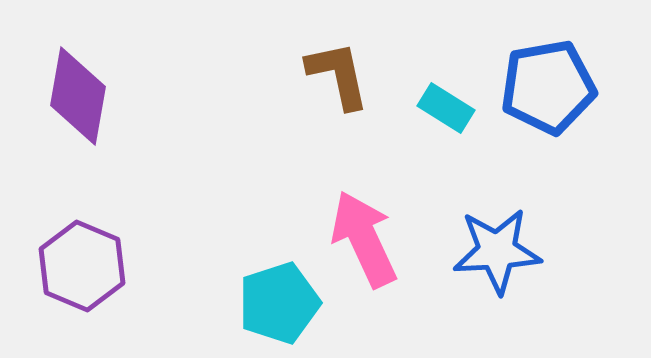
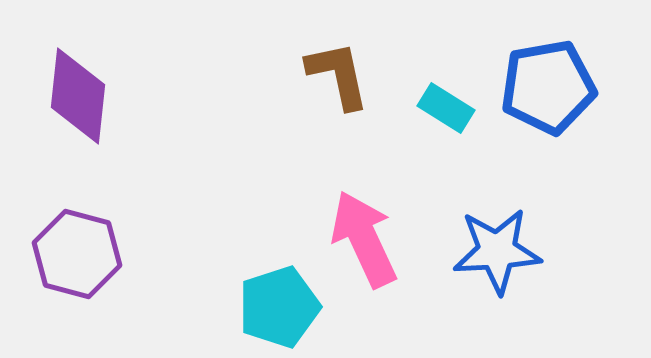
purple diamond: rotated 4 degrees counterclockwise
purple hexagon: moved 5 px left, 12 px up; rotated 8 degrees counterclockwise
cyan pentagon: moved 4 px down
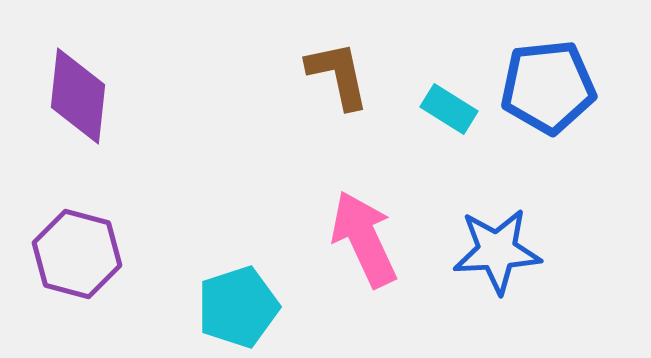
blue pentagon: rotated 4 degrees clockwise
cyan rectangle: moved 3 px right, 1 px down
cyan pentagon: moved 41 px left
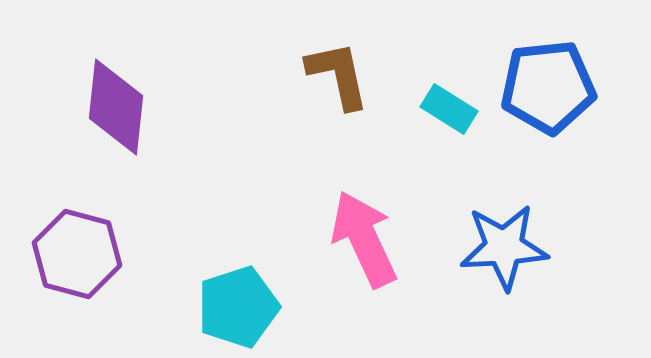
purple diamond: moved 38 px right, 11 px down
blue star: moved 7 px right, 4 px up
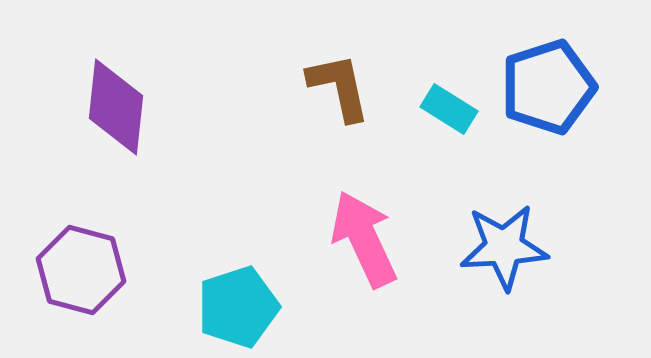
brown L-shape: moved 1 px right, 12 px down
blue pentagon: rotated 12 degrees counterclockwise
purple hexagon: moved 4 px right, 16 px down
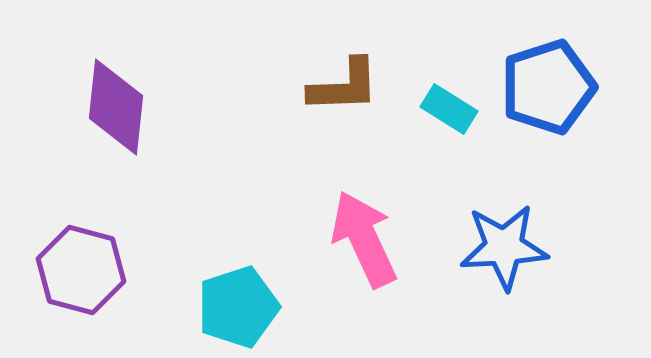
brown L-shape: moved 5 px right, 1 px up; rotated 100 degrees clockwise
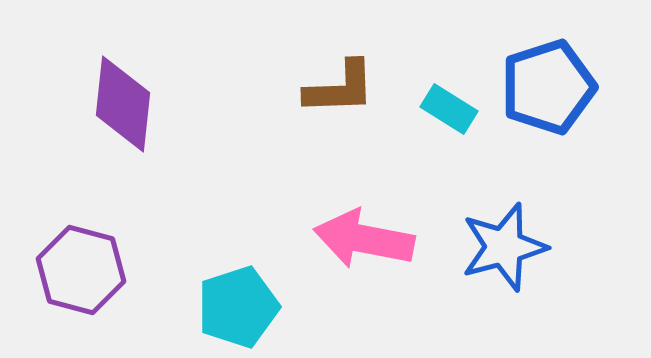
brown L-shape: moved 4 px left, 2 px down
purple diamond: moved 7 px right, 3 px up
pink arrow: rotated 54 degrees counterclockwise
blue star: rotated 12 degrees counterclockwise
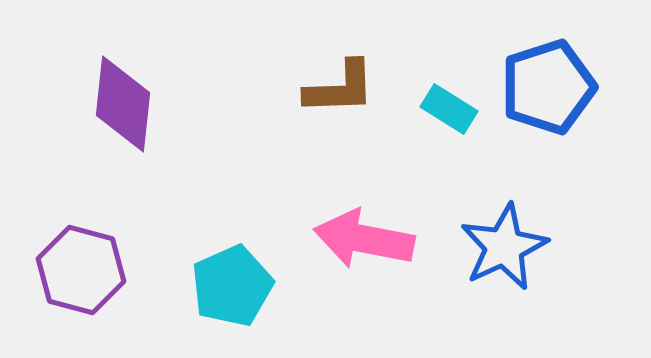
blue star: rotated 10 degrees counterclockwise
cyan pentagon: moved 6 px left, 21 px up; rotated 6 degrees counterclockwise
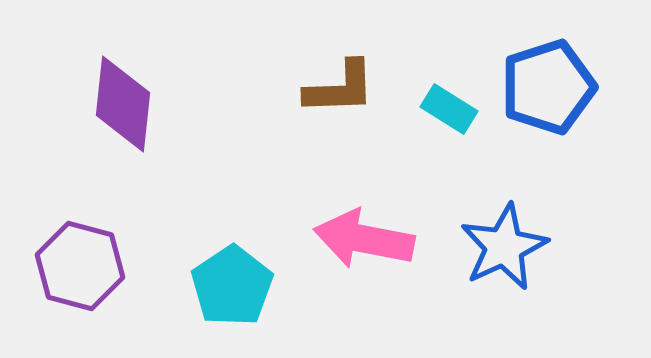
purple hexagon: moved 1 px left, 4 px up
cyan pentagon: rotated 10 degrees counterclockwise
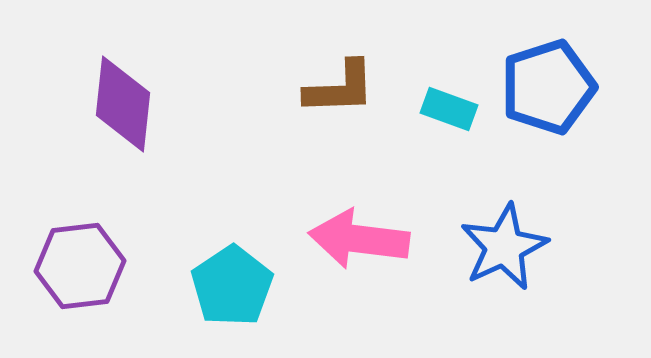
cyan rectangle: rotated 12 degrees counterclockwise
pink arrow: moved 5 px left; rotated 4 degrees counterclockwise
purple hexagon: rotated 22 degrees counterclockwise
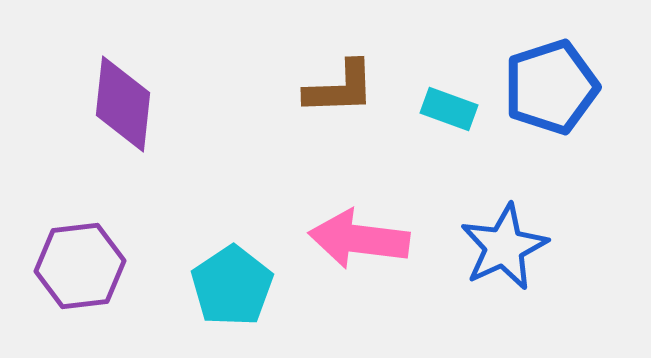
blue pentagon: moved 3 px right
